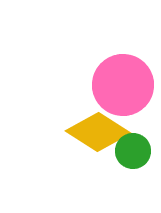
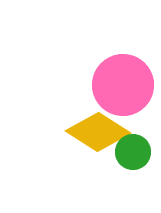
green circle: moved 1 px down
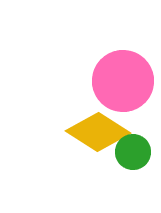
pink circle: moved 4 px up
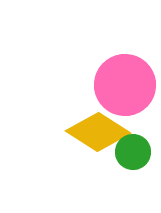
pink circle: moved 2 px right, 4 px down
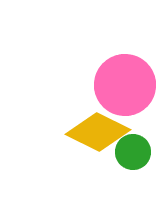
yellow diamond: rotated 6 degrees counterclockwise
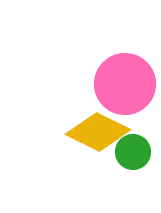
pink circle: moved 1 px up
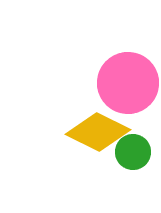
pink circle: moved 3 px right, 1 px up
